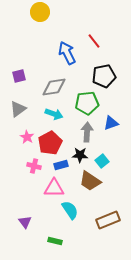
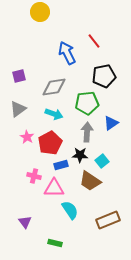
blue triangle: rotated 14 degrees counterclockwise
pink cross: moved 10 px down
green rectangle: moved 2 px down
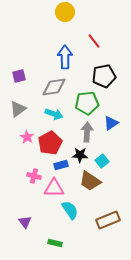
yellow circle: moved 25 px right
blue arrow: moved 2 px left, 4 px down; rotated 25 degrees clockwise
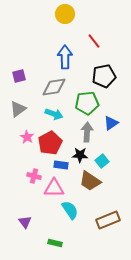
yellow circle: moved 2 px down
blue rectangle: rotated 24 degrees clockwise
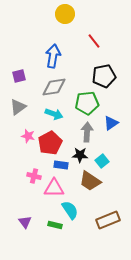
blue arrow: moved 12 px left, 1 px up; rotated 10 degrees clockwise
gray triangle: moved 2 px up
pink star: moved 1 px right, 1 px up; rotated 16 degrees counterclockwise
green rectangle: moved 18 px up
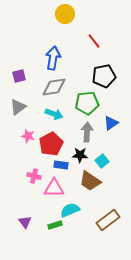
blue arrow: moved 2 px down
red pentagon: moved 1 px right, 1 px down
cyan semicircle: rotated 78 degrees counterclockwise
brown rectangle: rotated 15 degrees counterclockwise
green rectangle: rotated 32 degrees counterclockwise
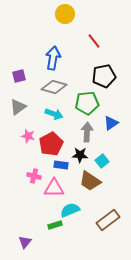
gray diamond: rotated 25 degrees clockwise
purple triangle: moved 20 px down; rotated 16 degrees clockwise
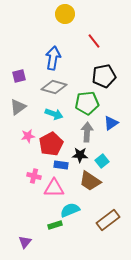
pink star: rotated 24 degrees counterclockwise
